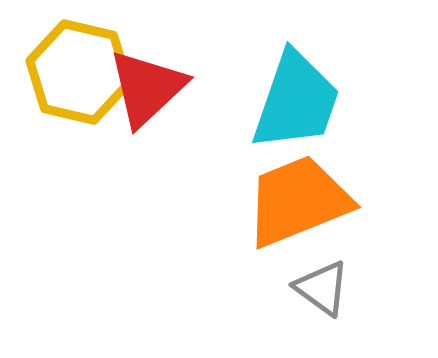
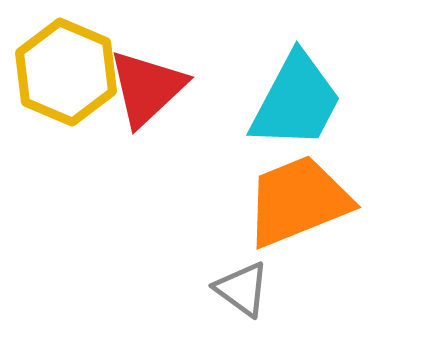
yellow hexagon: moved 13 px left; rotated 10 degrees clockwise
cyan trapezoid: rotated 9 degrees clockwise
gray triangle: moved 80 px left, 1 px down
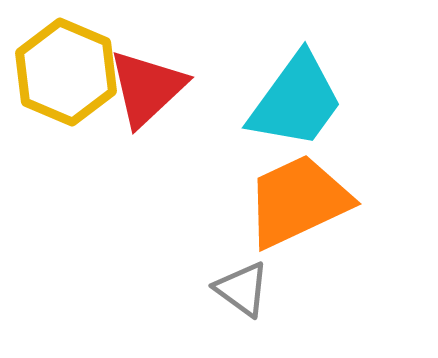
cyan trapezoid: rotated 8 degrees clockwise
orange trapezoid: rotated 3 degrees counterclockwise
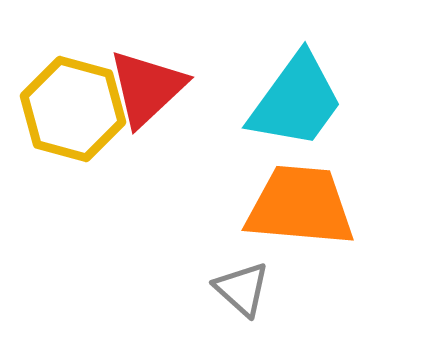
yellow hexagon: moved 7 px right, 37 px down; rotated 8 degrees counterclockwise
orange trapezoid: moved 2 px right, 5 px down; rotated 30 degrees clockwise
gray triangle: rotated 6 degrees clockwise
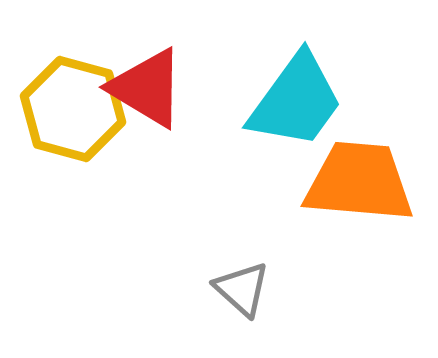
red triangle: rotated 46 degrees counterclockwise
orange trapezoid: moved 59 px right, 24 px up
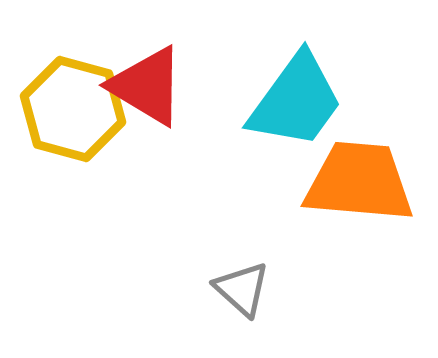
red triangle: moved 2 px up
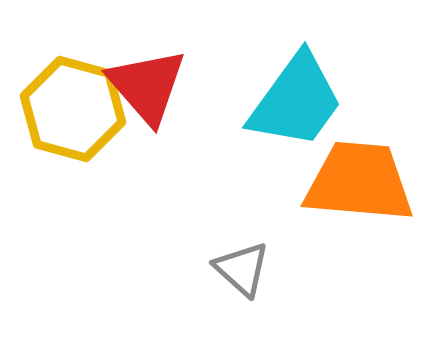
red triangle: rotated 18 degrees clockwise
gray triangle: moved 20 px up
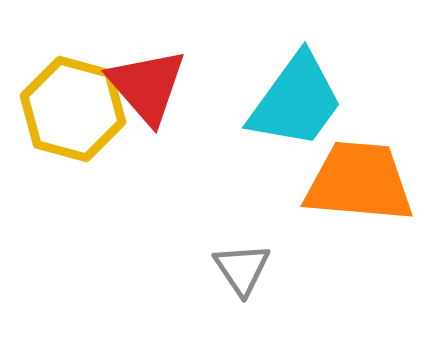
gray triangle: rotated 14 degrees clockwise
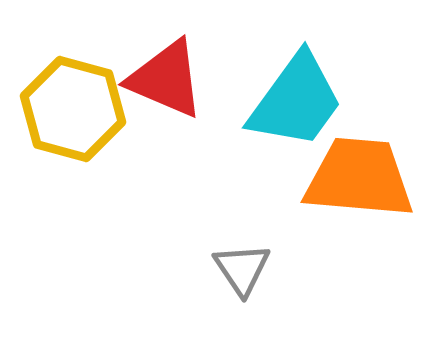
red triangle: moved 19 px right, 7 px up; rotated 26 degrees counterclockwise
orange trapezoid: moved 4 px up
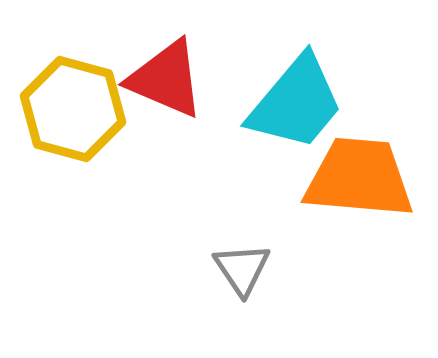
cyan trapezoid: moved 2 px down; rotated 4 degrees clockwise
